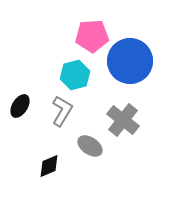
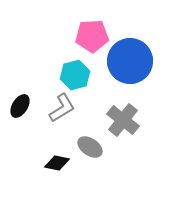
gray L-shape: moved 3 px up; rotated 28 degrees clockwise
gray ellipse: moved 1 px down
black diamond: moved 8 px right, 3 px up; rotated 35 degrees clockwise
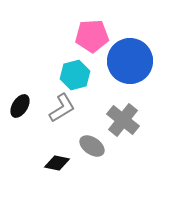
gray ellipse: moved 2 px right, 1 px up
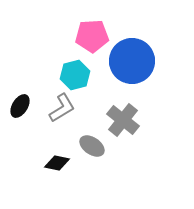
blue circle: moved 2 px right
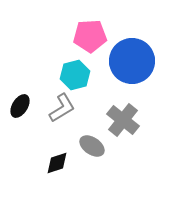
pink pentagon: moved 2 px left
black diamond: rotated 30 degrees counterclockwise
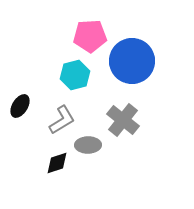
gray L-shape: moved 12 px down
gray ellipse: moved 4 px left, 1 px up; rotated 35 degrees counterclockwise
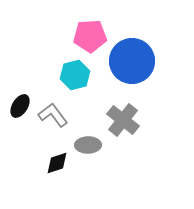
gray L-shape: moved 9 px left, 5 px up; rotated 96 degrees counterclockwise
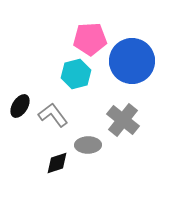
pink pentagon: moved 3 px down
cyan hexagon: moved 1 px right, 1 px up
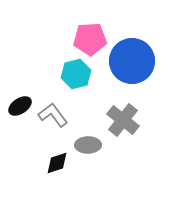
black ellipse: rotated 25 degrees clockwise
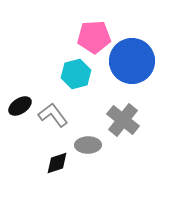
pink pentagon: moved 4 px right, 2 px up
